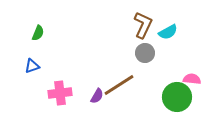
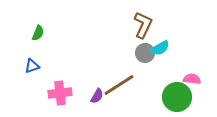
cyan semicircle: moved 8 px left, 16 px down
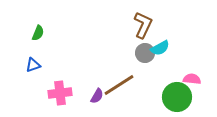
blue triangle: moved 1 px right, 1 px up
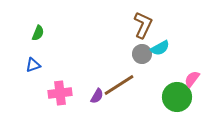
gray circle: moved 3 px left, 1 px down
pink semicircle: rotated 60 degrees counterclockwise
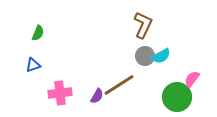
cyan semicircle: moved 1 px right, 8 px down
gray circle: moved 3 px right, 2 px down
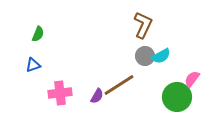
green semicircle: moved 1 px down
